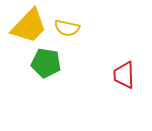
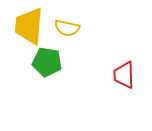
yellow trapezoid: rotated 141 degrees clockwise
green pentagon: moved 1 px right, 1 px up
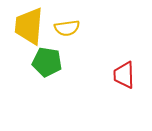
yellow semicircle: rotated 20 degrees counterclockwise
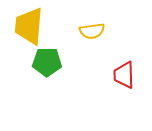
yellow semicircle: moved 25 px right, 3 px down
green pentagon: rotated 8 degrees counterclockwise
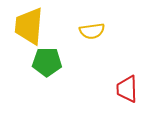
red trapezoid: moved 3 px right, 14 px down
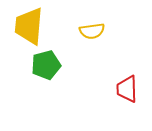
green pentagon: moved 1 px left, 3 px down; rotated 16 degrees counterclockwise
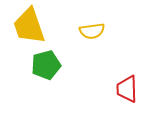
yellow trapezoid: rotated 24 degrees counterclockwise
